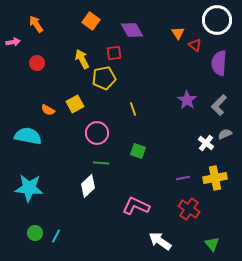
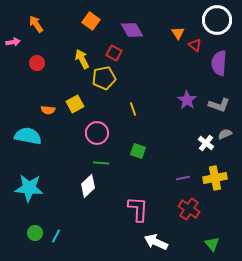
red square: rotated 35 degrees clockwise
gray L-shape: rotated 115 degrees counterclockwise
orange semicircle: rotated 24 degrees counterclockwise
pink L-shape: moved 2 px right, 3 px down; rotated 68 degrees clockwise
white arrow: moved 4 px left, 1 px down; rotated 10 degrees counterclockwise
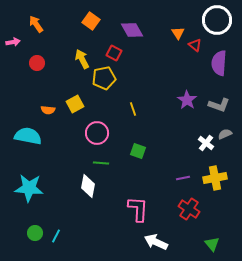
white diamond: rotated 35 degrees counterclockwise
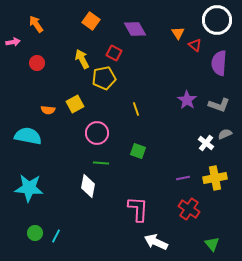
purple diamond: moved 3 px right, 1 px up
yellow line: moved 3 px right
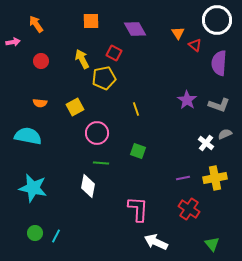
orange square: rotated 36 degrees counterclockwise
red circle: moved 4 px right, 2 px up
yellow square: moved 3 px down
orange semicircle: moved 8 px left, 7 px up
cyan star: moved 4 px right; rotated 8 degrees clockwise
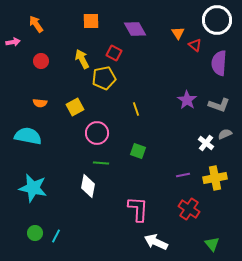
purple line: moved 3 px up
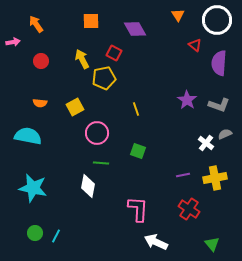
orange triangle: moved 18 px up
